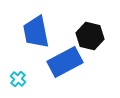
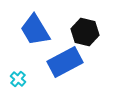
blue trapezoid: moved 1 px left, 2 px up; rotated 20 degrees counterclockwise
black hexagon: moved 5 px left, 4 px up
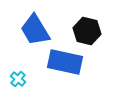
black hexagon: moved 2 px right, 1 px up
blue rectangle: rotated 40 degrees clockwise
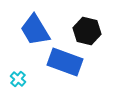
blue rectangle: rotated 8 degrees clockwise
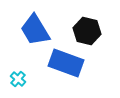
blue rectangle: moved 1 px right, 1 px down
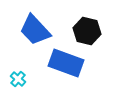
blue trapezoid: rotated 12 degrees counterclockwise
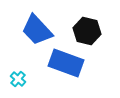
blue trapezoid: moved 2 px right
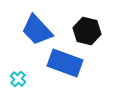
blue rectangle: moved 1 px left
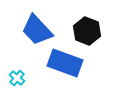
black hexagon: rotated 8 degrees clockwise
cyan cross: moved 1 px left, 1 px up
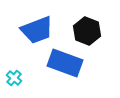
blue trapezoid: rotated 68 degrees counterclockwise
cyan cross: moved 3 px left
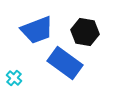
black hexagon: moved 2 px left, 1 px down; rotated 12 degrees counterclockwise
blue rectangle: rotated 16 degrees clockwise
